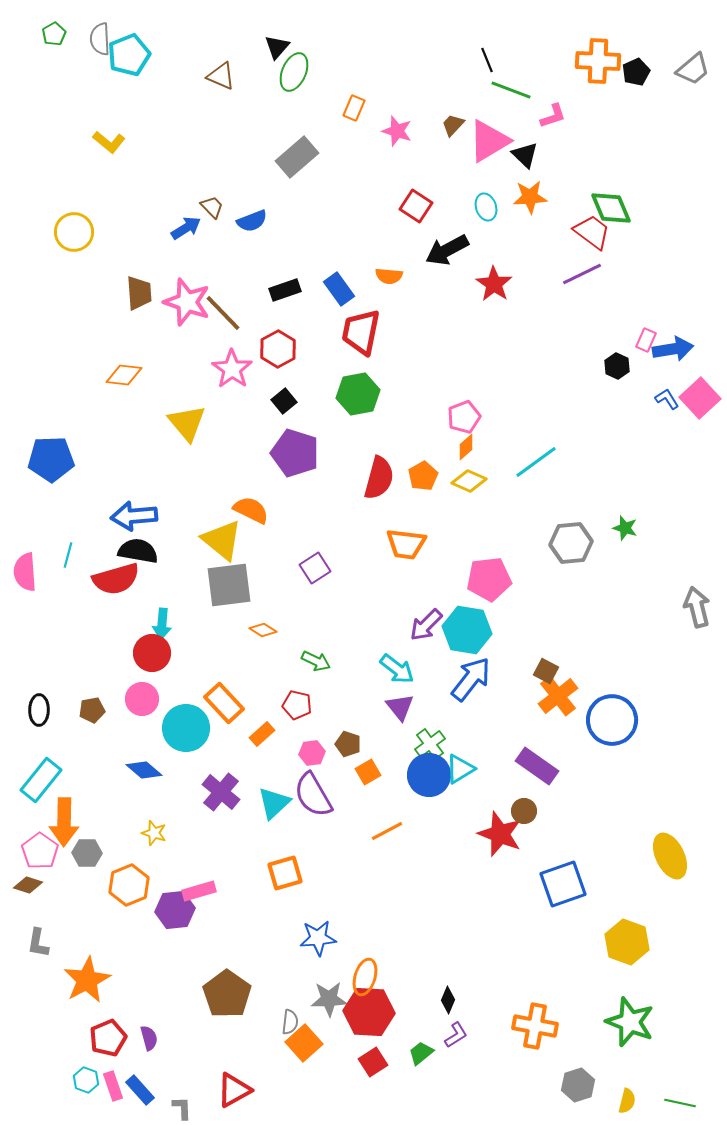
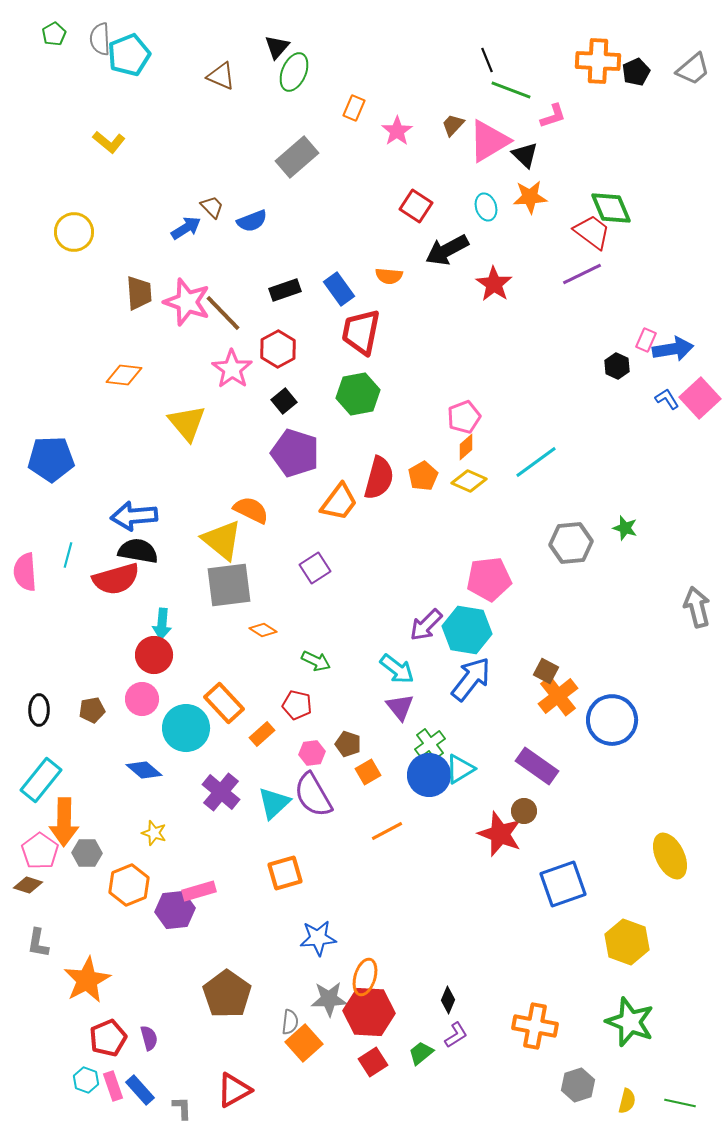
pink star at (397, 131): rotated 20 degrees clockwise
orange trapezoid at (406, 544): moved 67 px left, 42 px up; rotated 60 degrees counterclockwise
red circle at (152, 653): moved 2 px right, 2 px down
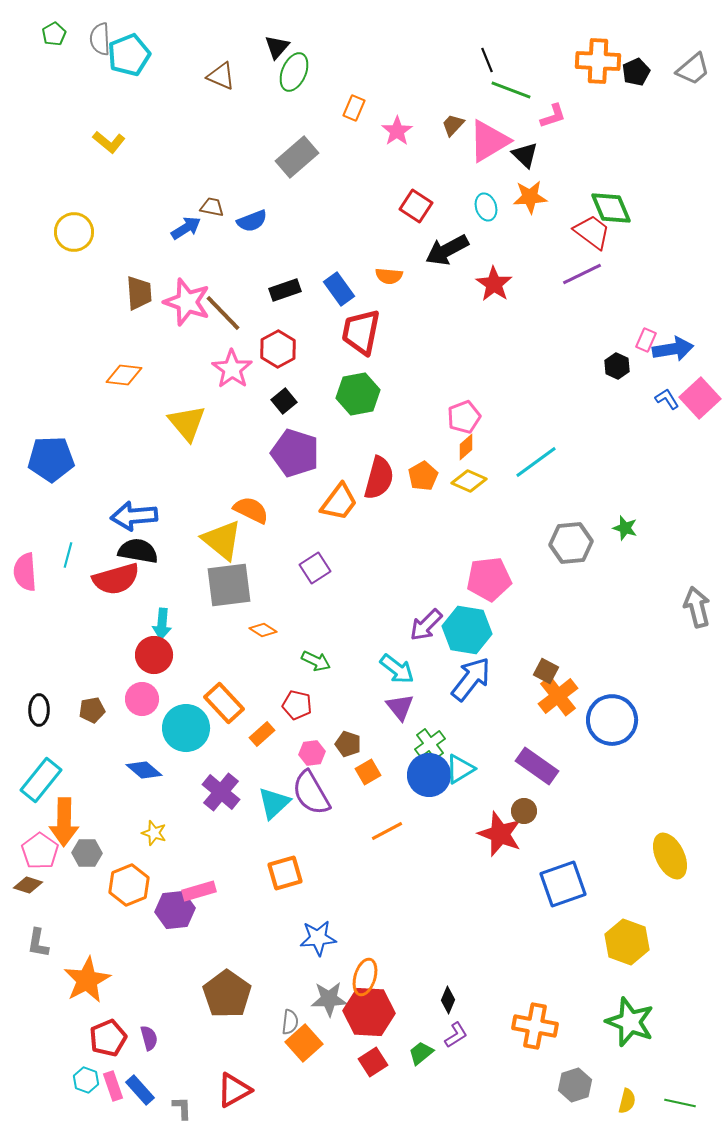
brown trapezoid at (212, 207): rotated 35 degrees counterclockwise
purple semicircle at (313, 795): moved 2 px left, 2 px up
gray hexagon at (578, 1085): moved 3 px left
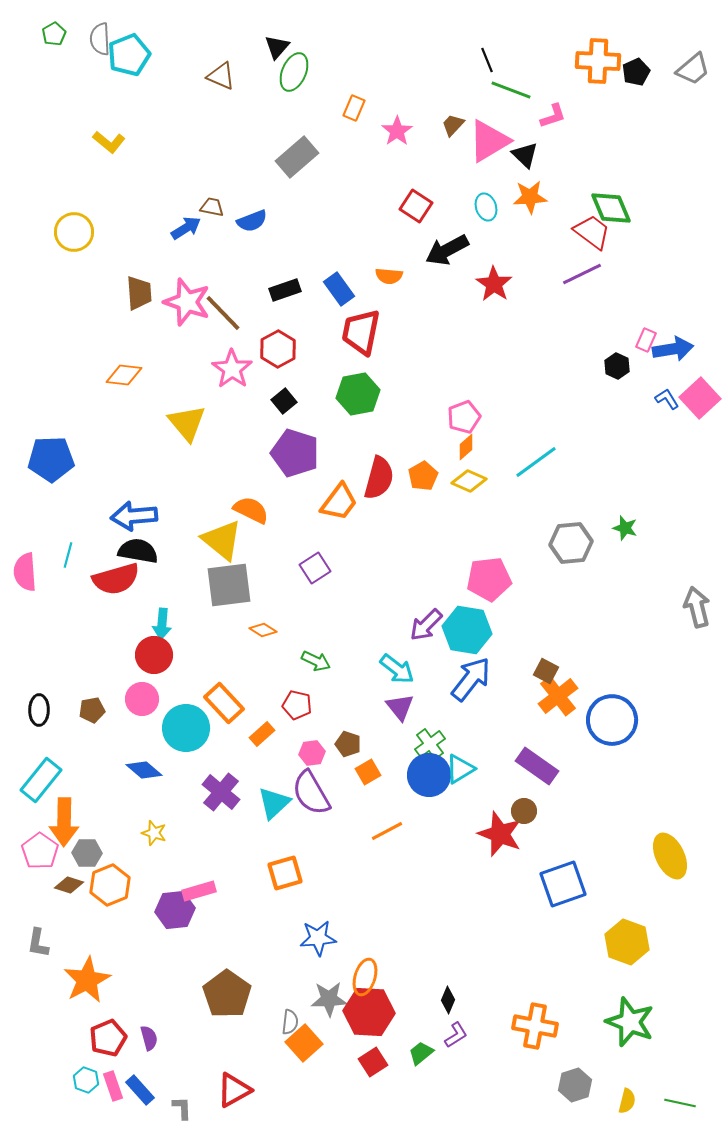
brown diamond at (28, 885): moved 41 px right
orange hexagon at (129, 885): moved 19 px left
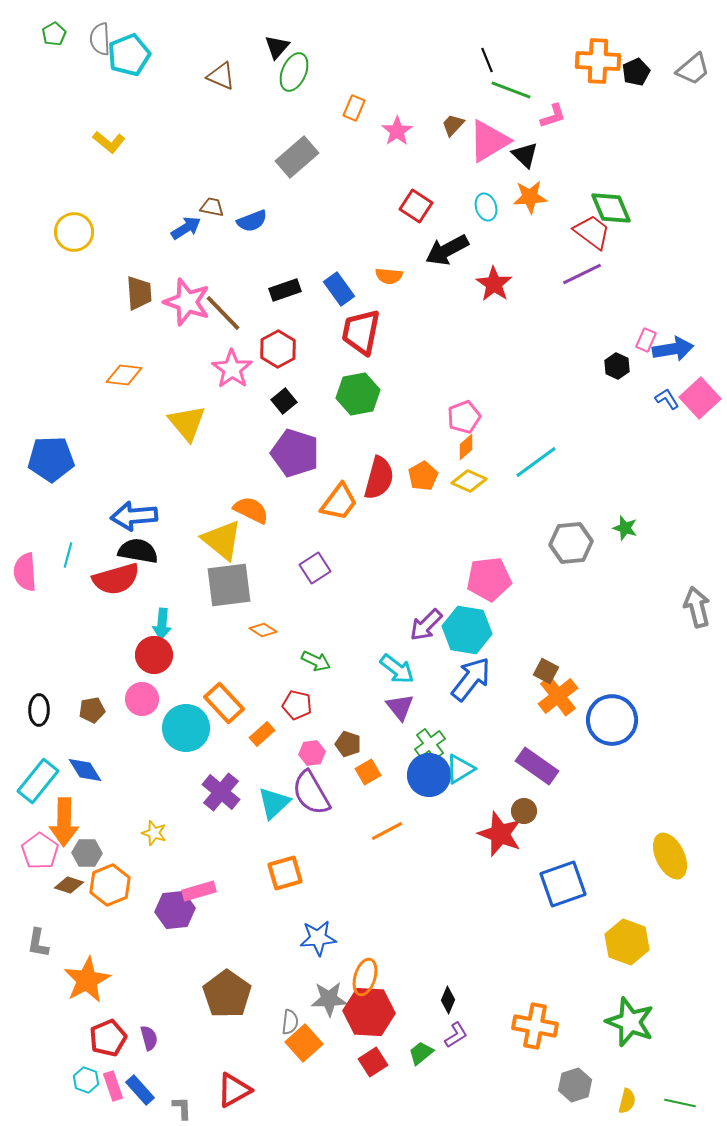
blue diamond at (144, 770): moved 59 px left; rotated 18 degrees clockwise
cyan rectangle at (41, 780): moved 3 px left, 1 px down
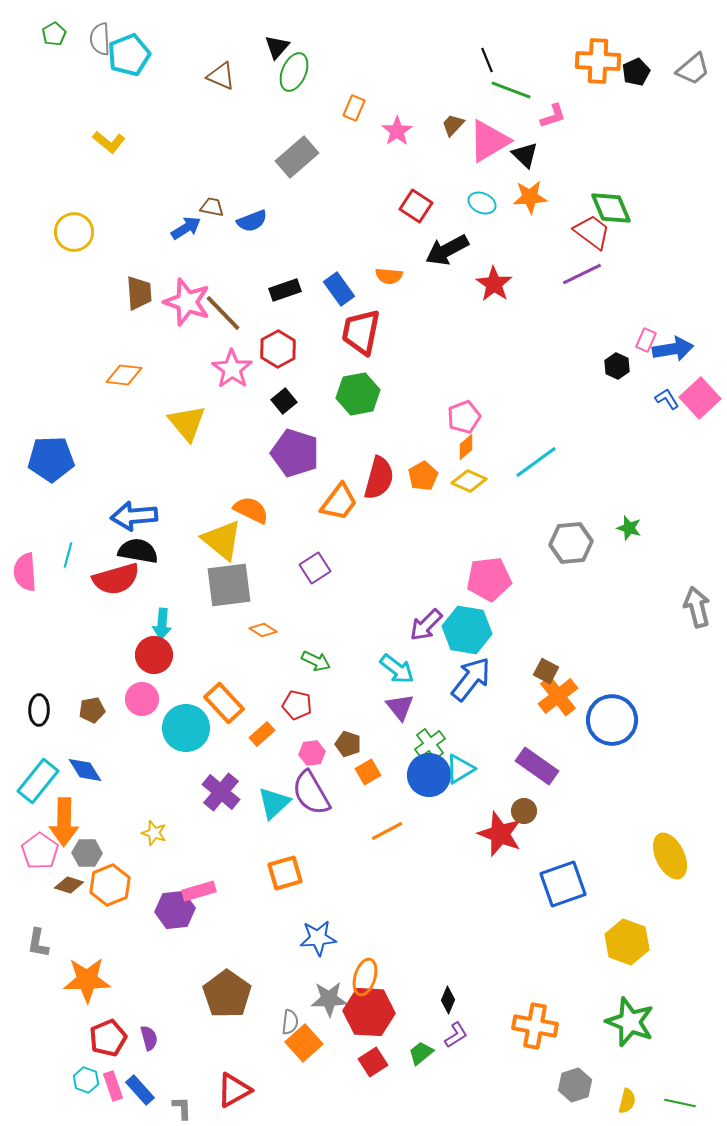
cyan ellipse at (486, 207): moved 4 px left, 4 px up; rotated 48 degrees counterclockwise
green star at (625, 528): moved 4 px right
orange star at (87, 980): rotated 27 degrees clockwise
